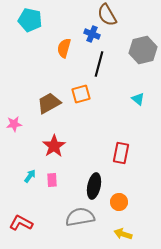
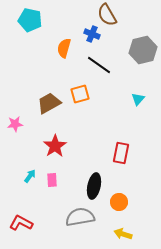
black line: moved 1 px down; rotated 70 degrees counterclockwise
orange square: moved 1 px left
cyan triangle: rotated 32 degrees clockwise
pink star: moved 1 px right
red star: moved 1 px right
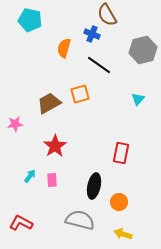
gray semicircle: moved 3 px down; rotated 24 degrees clockwise
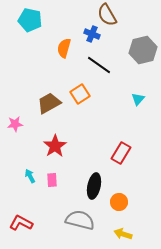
orange square: rotated 18 degrees counterclockwise
red rectangle: rotated 20 degrees clockwise
cyan arrow: rotated 64 degrees counterclockwise
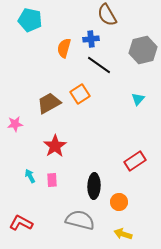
blue cross: moved 1 px left, 5 px down; rotated 28 degrees counterclockwise
red rectangle: moved 14 px right, 8 px down; rotated 25 degrees clockwise
black ellipse: rotated 10 degrees counterclockwise
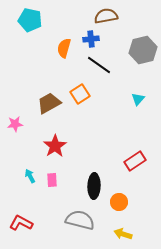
brown semicircle: moved 1 px left, 1 px down; rotated 110 degrees clockwise
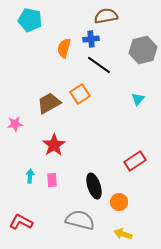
red star: moved 1 px left, 1 px up
cyan arrow: rotated 32 degrees clockwise
black ellipse: rotated 20 degrees counterclockwise
red L-shape: moved 1 px up
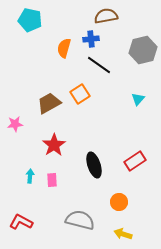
black ellipse: moved 21 px up
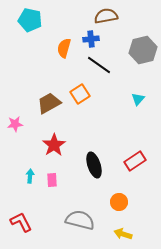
red L-shape: rotated 35 degrees clockwise
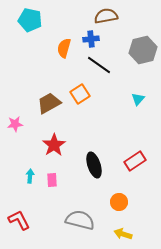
red L-shape: moved 2 px left, 2 px up
